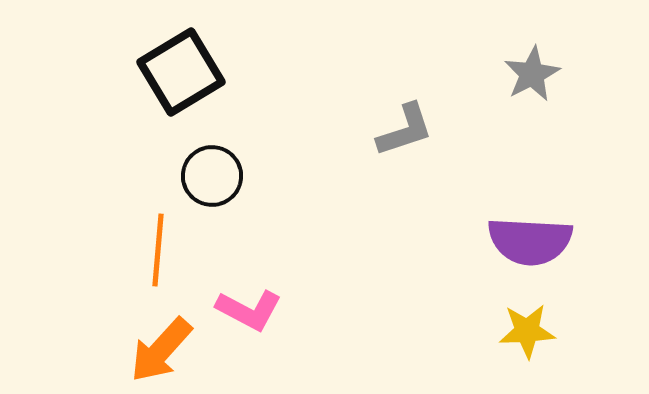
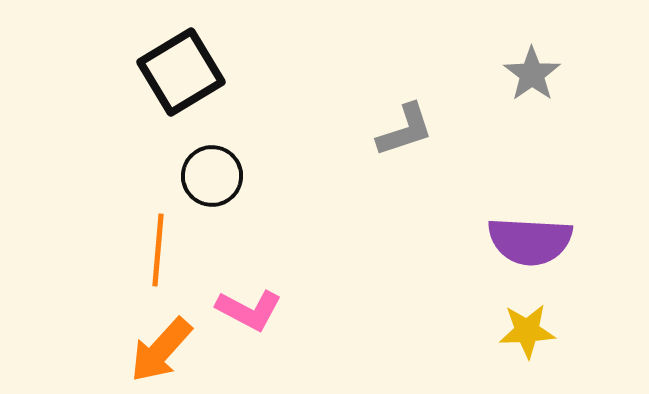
gray star: rotated 8 degrees counterclockwise
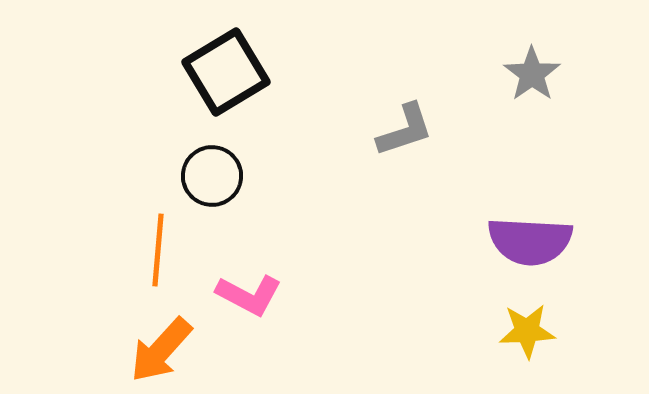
black square: moved 45 px right
pink L-shape: moved 15 px up
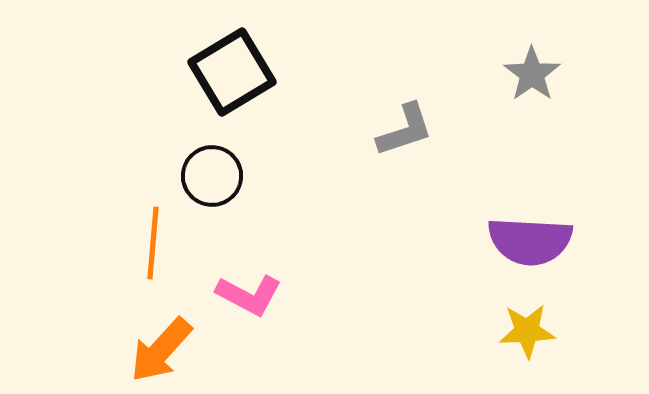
black square: moved 6 px right
orange line: moved 5 px left, 7 px up
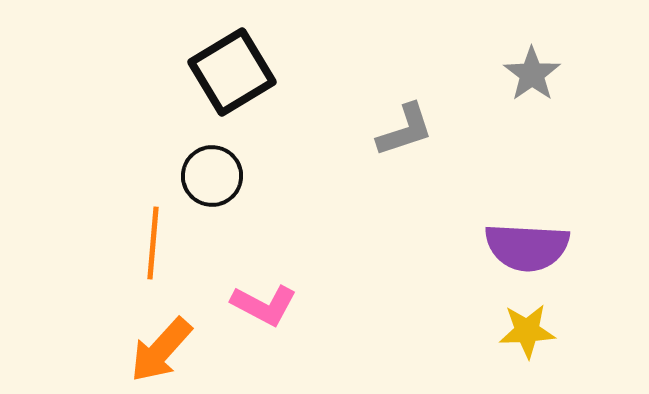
purple semicircle: moved 3 px left, 6 px down
pink L-shape: moved 15 px right, 10 px down
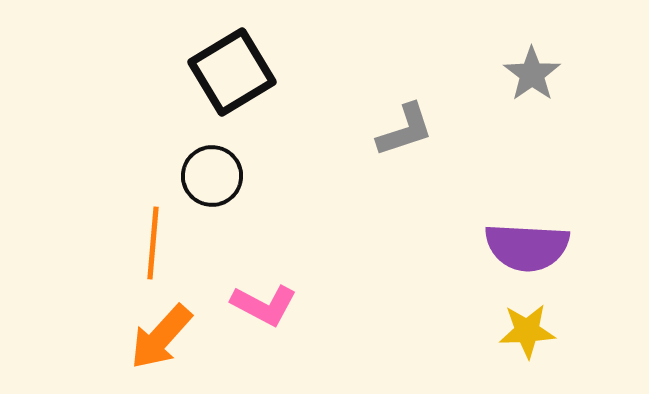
orange arrow: moved 13 px up
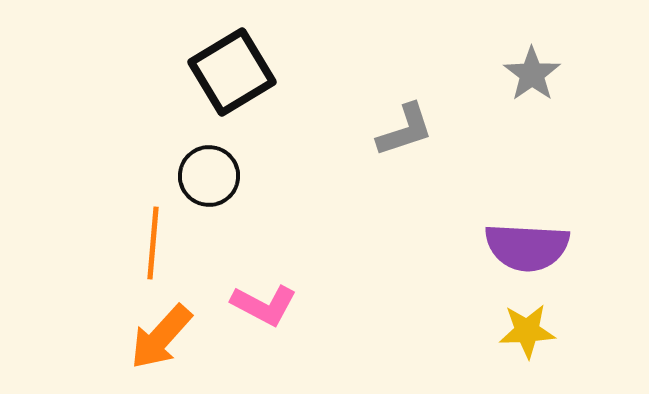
black circle: moved 3 px left
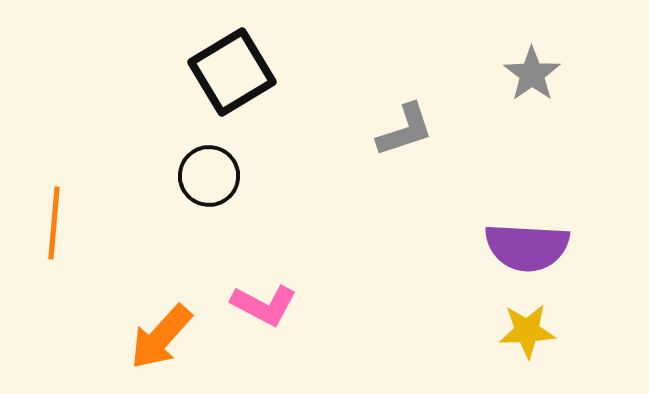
orange line: moved 99 px left, 20 px up
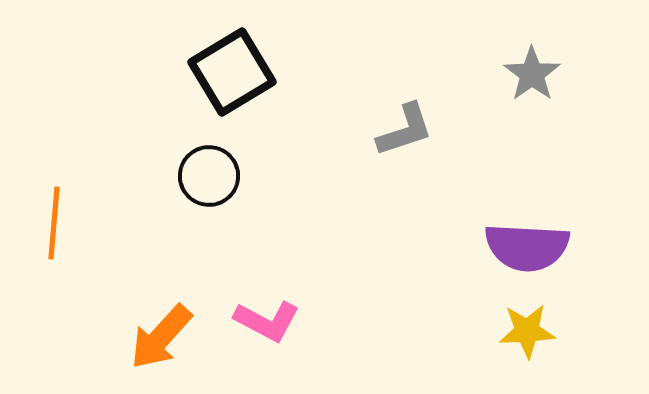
pink L-shape: moved 3 px right, 16 px down
